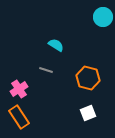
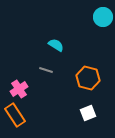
orange rectangle: moved 4 px left, 2 px up
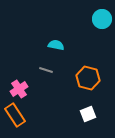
cyan circle: moved 1 px left, 2 px down
cyan semicircle: rotated 21 degrees counterclockwise
white square: moved 1 px down
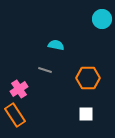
gray line: moved 1 px left
orange hexagon: rotated 15 degrees counterclockwise
white square: moved 2 px left; rotated 21 degrees clockwise
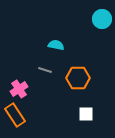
orange hexagon: moved 10 px left
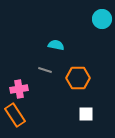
pink cross: rotated 24 degrees clockwise
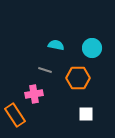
cyan circle: moved 10 px left, 29 px down
pink cross: moved 15 px right, 5 px down
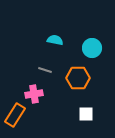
cyan semicircle: moved 1 px left, 5 px up
orange rectangle: rotated 65 degrees clockwise
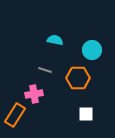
cyan circle: moved 2 px down
